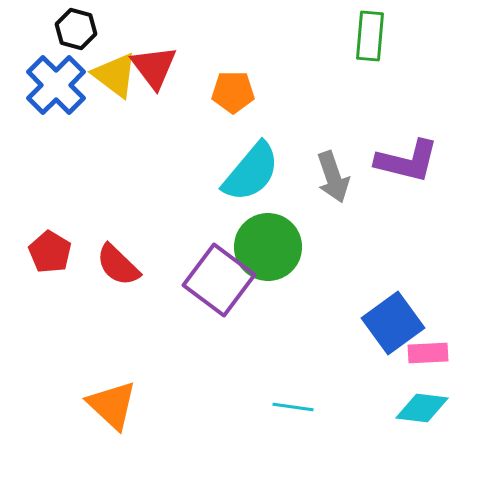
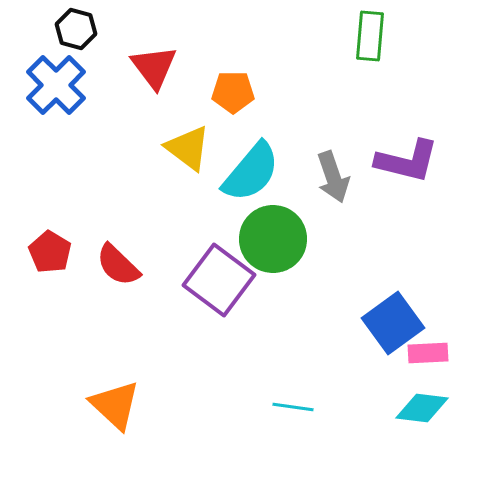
yellow triangle: moved 73 px right, 73 px down
green circle: moved 5 px right, 8 px up
orange triangle: moved 3 px right
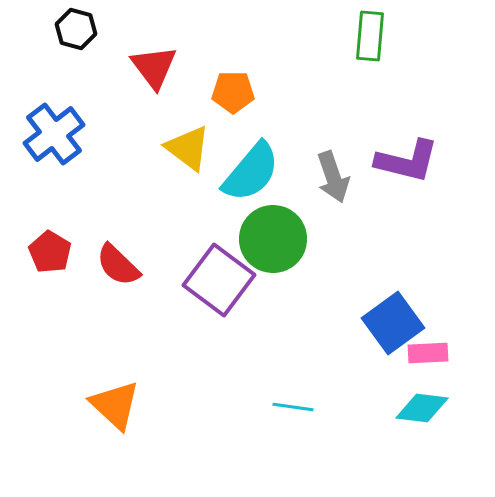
blue cross: moved 2 px left, 49 px down; rotated 8 degrees clockwise
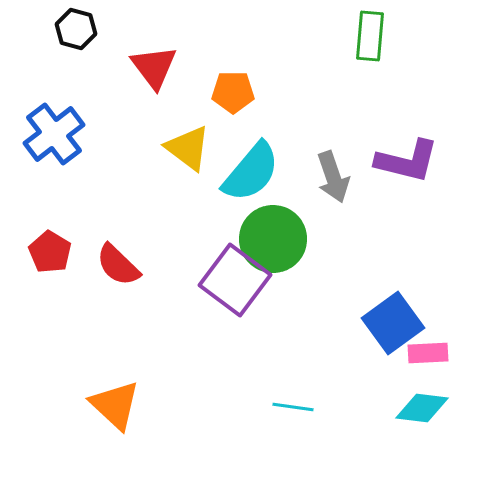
purple square: moved 16 px right
